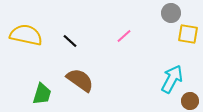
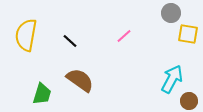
yellow semicircle: rotated 92 degrees counterclockwise
brown circle: moved 1 px left
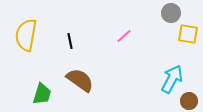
black line: rotated 35 degrees clockwise
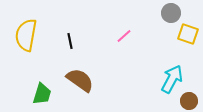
yellow square: rotated 10 degrees clockwise
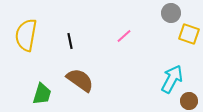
yellow square: moved 1 px right
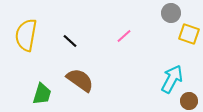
black line: rotated 35 degrees counterclockwise
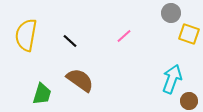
cyan arrow: rotated 8 degrees counterclockwise
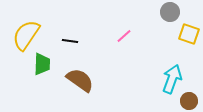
gray circle: moved 1 px left, 1 px up
yellow semicircle: rotated 24 degrees clockwise
black line: rotated 35 degrees counterclockwise
green trapezoid: moved 30 px up; rotated 15 degrees counterclockwise
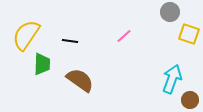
brown circle: moved 1 px right, 1 px up
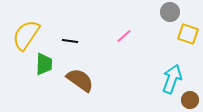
yellow square: moved 1 px left
green trapezoid: moved 2 px right
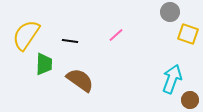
pink line: moved 8 px left, 1 px up
